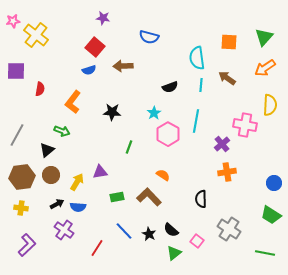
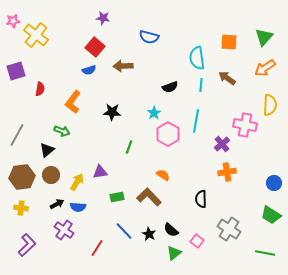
purple square at (16, 71): rotated 18 degrees counterclockwise
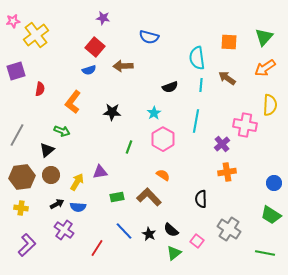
yellow cross at (36, 35): rotated 15 degrees clockwise
pink hexagon at (168, 134): moved 5 px left, 5 px down
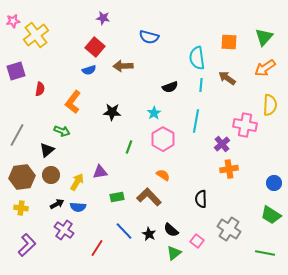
orange cross at (227, 172): moved 2 px right, 3 px up
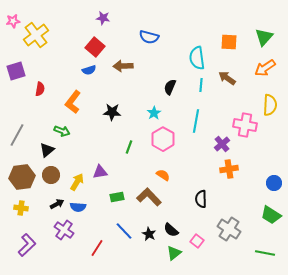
black semicircle at (170, 87): rotated 133 degrees clockwise
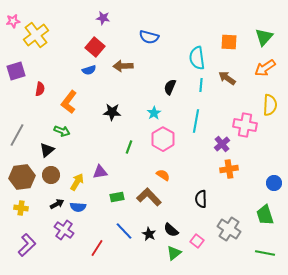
orange L-shape at (73, 102): moved 4 px left
green trapezoid at (271, 215): moved 6 px left; rotated 40 degrees clockwise
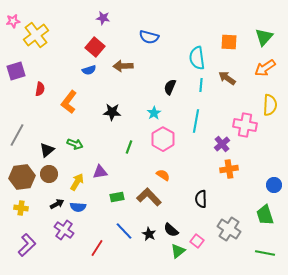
green arrow at (62, 131): moved 13 px right, 13 px down
brown circle at (51, 175): moved 2 px left, 1 px up
blue circle at (274, 183): moved 2 px down
green triangle at (174, 253): moved 4 px right, 2 px up
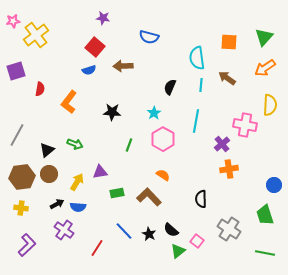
green line at (129, 147): moved 2 px up
green rectangle at (117, 197): moved 4 px up
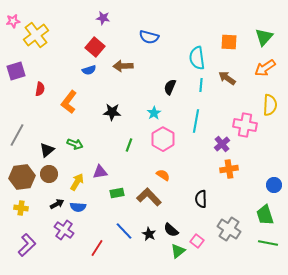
green line at (265, 253): moved 3 px right, 10 px up
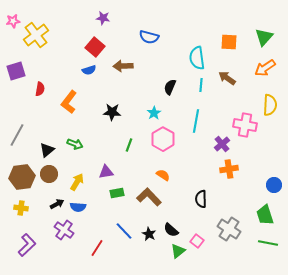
purple triangle at (100, 172): moved 6 px right
